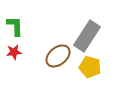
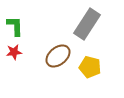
gray rectangle: moved 12 px up
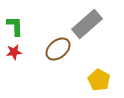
gray rectangle: rotated 16 degrees clockwise
brown ellipse: moved 7 px up
yellow pentagon: moved 9 px right, 13 px down; rotated 15 degrees clockwise
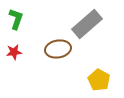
green L-shape: moved 1 px right, 7 px up; rotated 20 degrees clockwise
brown ellipse: rotated 30 degrees clockwise
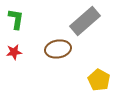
green L-shape: rotated 10 degrees counterclockwise
gray rectangle: moved 2 px left, 3 px up
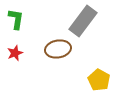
gray rectangle: moved 2 px left; rotated 12 degrees counterclockwise
red star: moved 1 px right, 1 px down; rotated 14 degrees counterclockwise
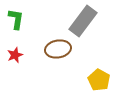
red star: moved 2 px down
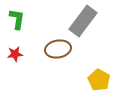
green L-shape: moved 1 px right
red star: moved 1 px up; rotated 14 degrees clockwise
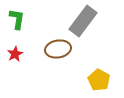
red star: rotated 21 degrees counterclockwise
